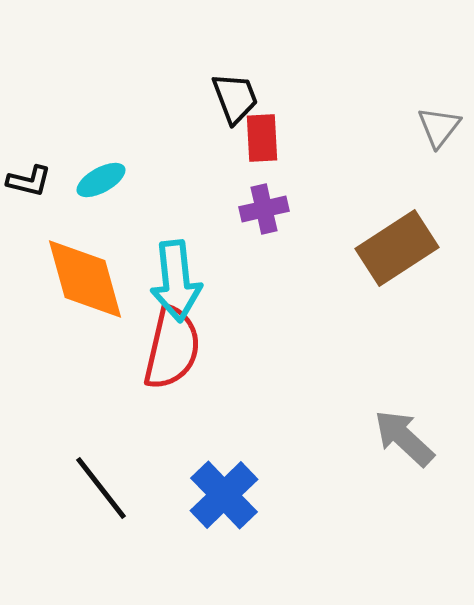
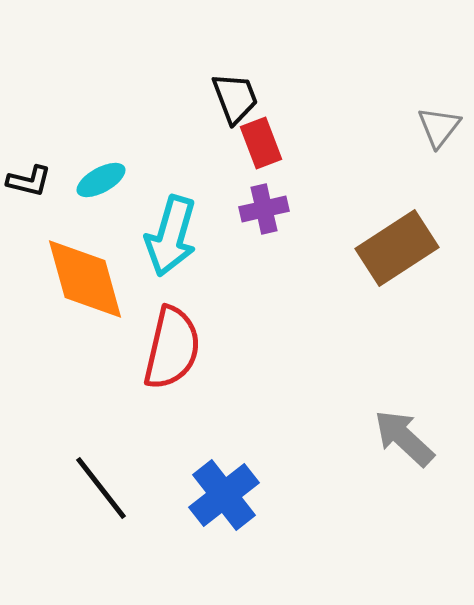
red rectangle: moved 1 px left, 5 px down; rotated 18 degrees counterclockwise
cyan arrow: moved 5 px left, 45 px up; rotated 22 degrees clockwise
blue cross: rotated 6 degrees clockwise
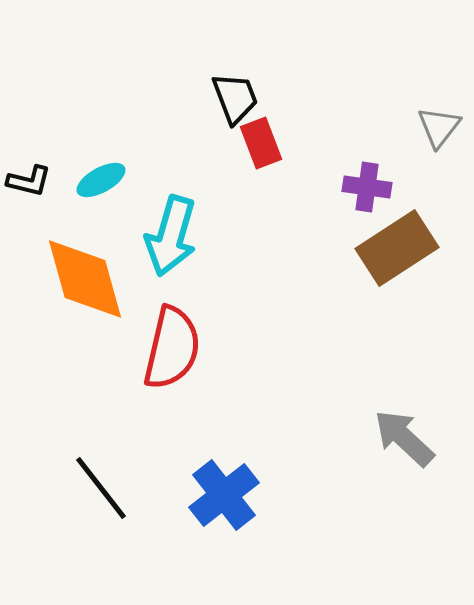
purple cross: moved 103 px right, 22 px up; rotated 21 degrees clockwise
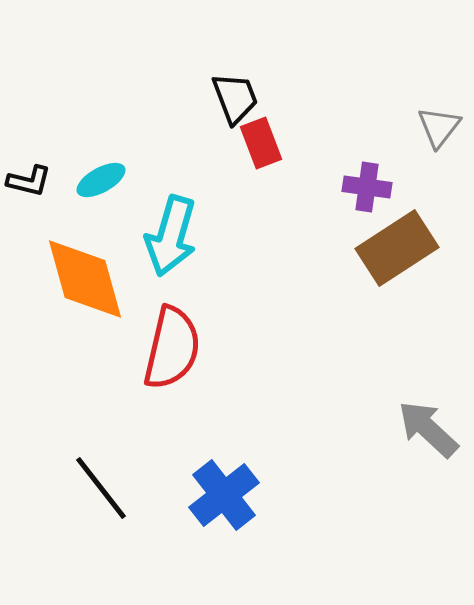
gray arrow: moved 24 px right, 9 px up
